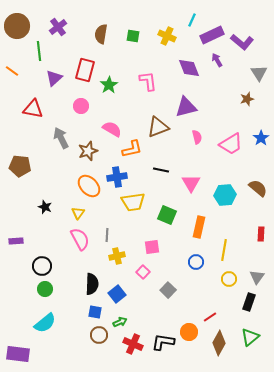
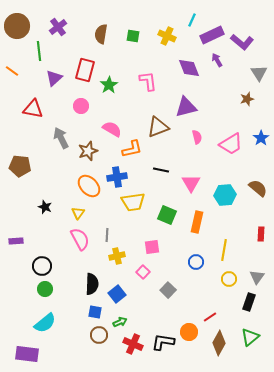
orange rectangle at (199, 227): moved 2 px left, 5 px up
purple rectangle at (18, 354): moved 9 px right
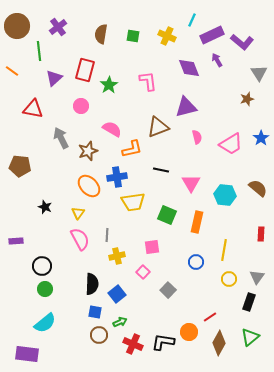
cyan hexagon at (225, 195): rotated 10 degrees clockwise
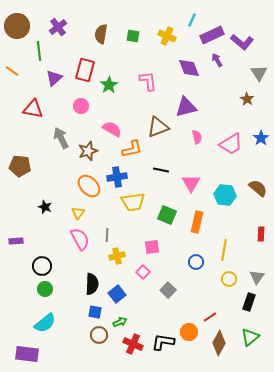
brown star at (247, 99): rotated 24 degrees counterclockwise
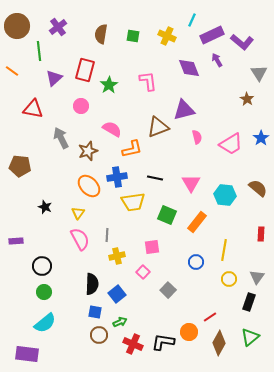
purple triangle at (186, 107): moved 2 px left, 3 px down
black line at (161, 170): moved 6 px left, 8 px down
orange rectangle at (197, 222): rotated 25 degrees clockwise
green circle at (45, 289): moved 1 px left, 3 px down
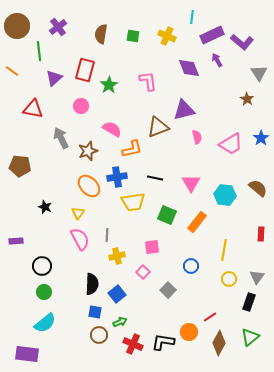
cyan line at (192, 20): moved 3 px up; rotated 16 degrees counterclockwise
blue circle at (196, 262): moved 5 px left, 4 px down
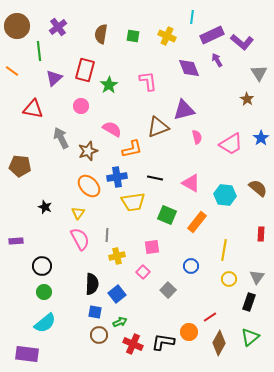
pink triangle at (191, 183): rotated 30 degrees counterclockwise
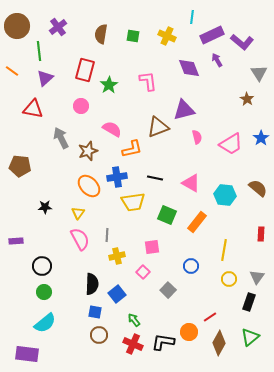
purple triangle at (54, 78): moved 9 px left
black star at (45, 207): rotated 24 degrees counterclockwise
green arrow at (120, 322): moved 14 px right, 2 px up; rotated 104 degrees counterclockwise
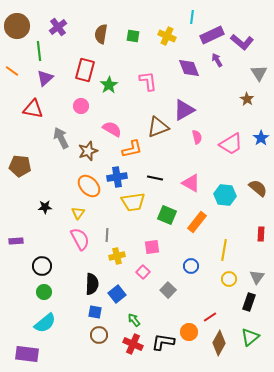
purple triangle at (184, 110): rotated 15 degrees counterclockwise
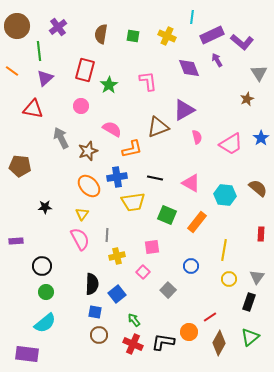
brown star at (247, 99): rotated 16 degrees clockwise
yellow triangle at (78, 213): moved 4 px right, 1 px down
green circle at (44, 292): moved 2 px right
